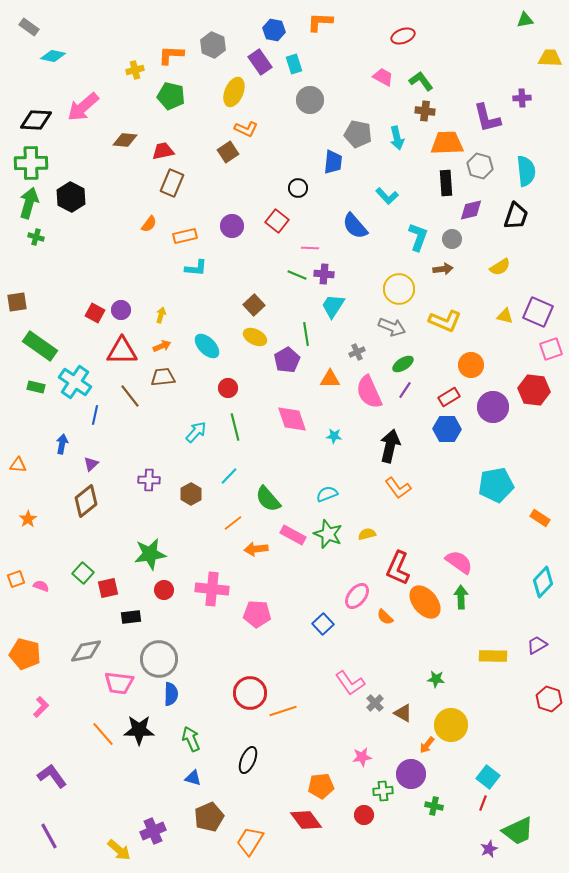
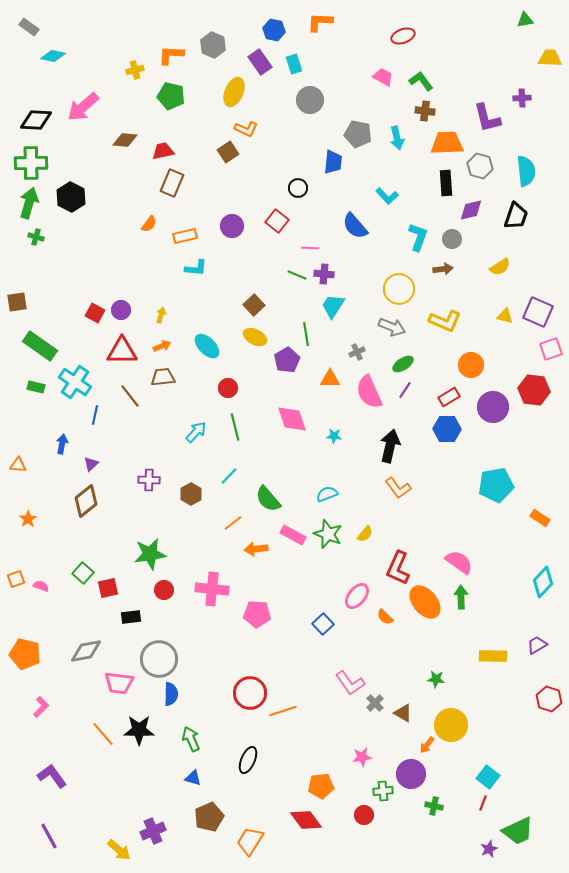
yellow semicircle at (367, 534): moved 2 px left; rotated 144 degrees clockwise
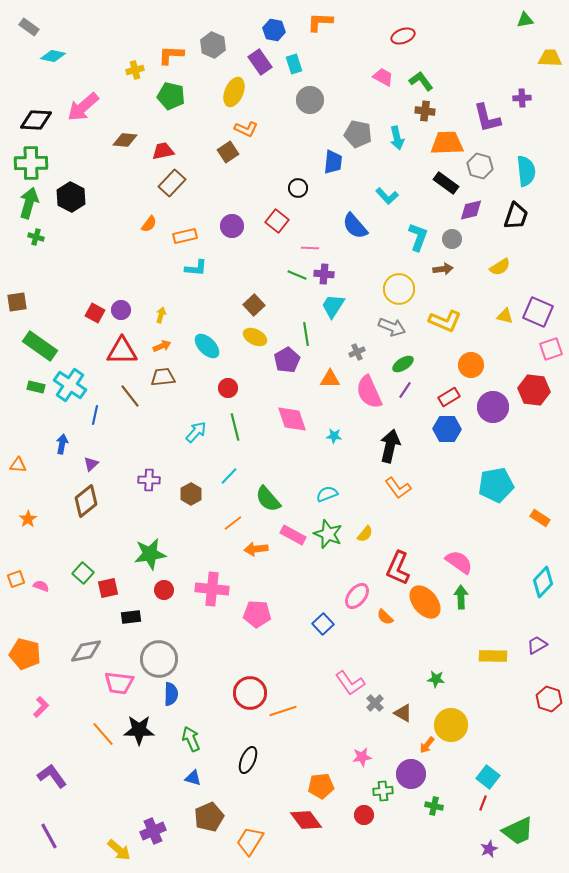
brown rectangle at (172, 183): rotated 20 degrees clockwise
black rectangle at (446, 183): rotated 50 degrees counterclockwise
cyan cross at (75, 382): moved 5 px left, 3 px down
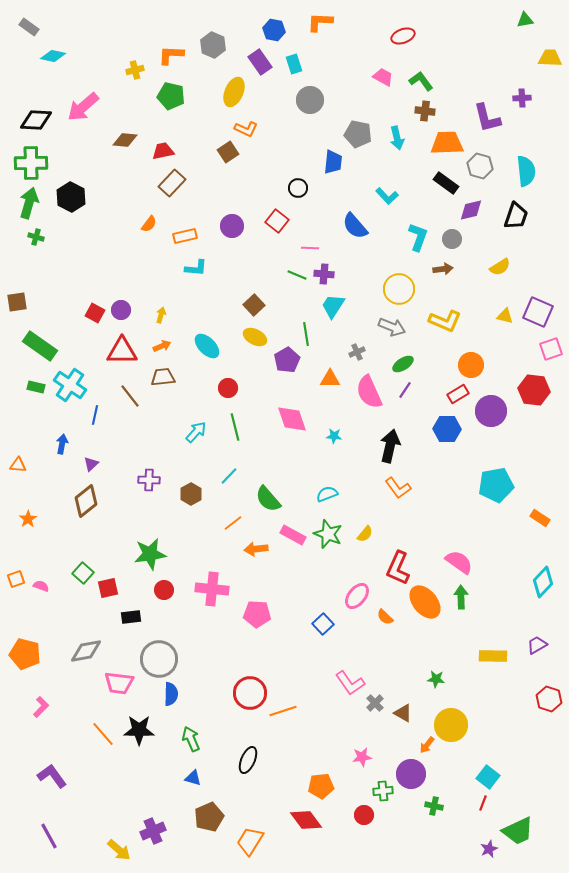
red rectangle at (449, 397): moved 9 px right, 3 px up
purple circle at (493, 407): moved 2 px left, 4 px down
